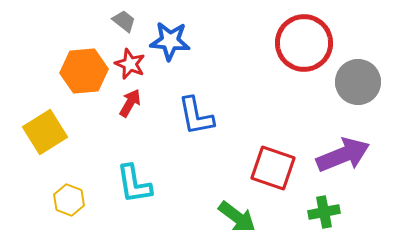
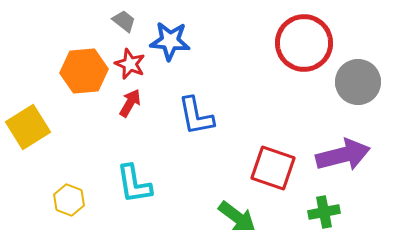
yellow square: moved 17 px left, 5 px up
purple arrow: rotated 8 degrees clockwise
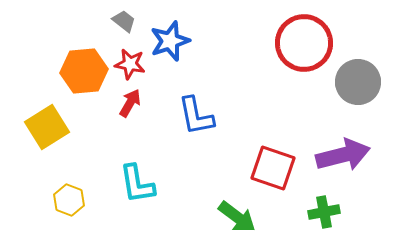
blue star: rotated 24 degrees counterclockwise
red star: rotated 12 degrees counterclockwise
yellow square: moved 19 px right
cyan L-shape: moved 3 px right
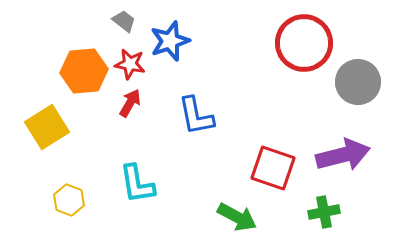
green arrow: rotated 9 degrees counterclockwise
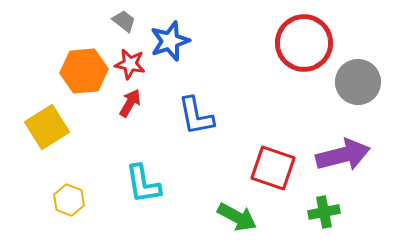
cyan L-shape: moved 6 px right
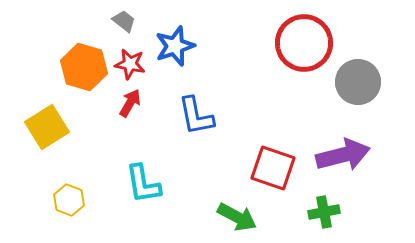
blue star: moved 5 px right, 5 px down
orange hexagon: moved 4 px up; rotated 21 degrees clockwise
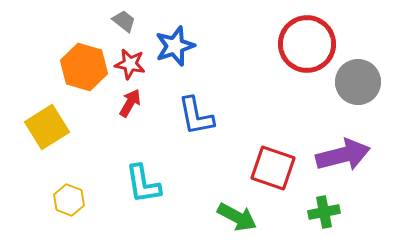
red circle: moved 3 px right, 1 px down
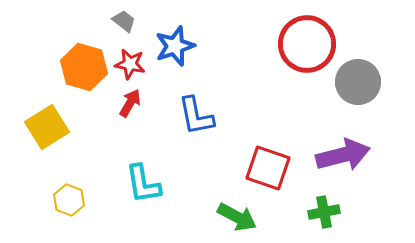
red square: moved 5 px left
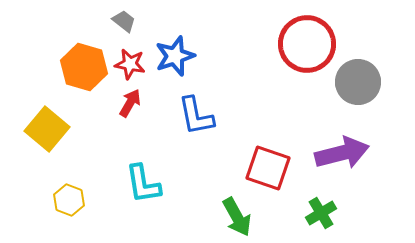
blue star: moved 10 px down
yellow square: moved 2 px down; rotated 18 degrees counterclockwise
purple arrow: moved 1 px left, 2 px up
green cross: moved 3 px left, 1 px down; rotated 20 degrees counterclockwise
green arrow: rotated 33 degrees clockwise
